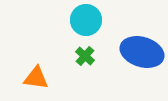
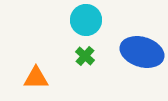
orange triangle: rotated 8 degrees counterclockwise
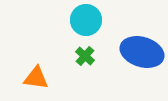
orange triangle: rotated 8 degrees clockwise
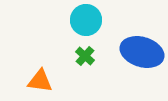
orange triangle: moved 4 px right, 3 px down
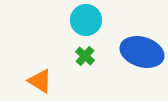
orange triangle: rotated 24 degrees clockwise
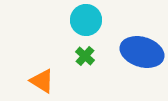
orange triangle: moved 2 px right
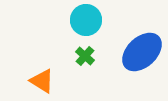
blue ellipse: rotated 60 degrees counterclockwise
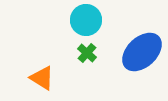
green cross: moved 2 px right, 3 px up
orange triangle: moved 3 px up
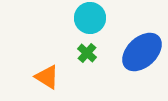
cyan circle: moved 4 px right, 2 px up
orange triangle: moved 5 px right, 1 px up
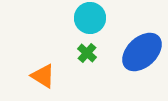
orange triangle: moved 4 px left, 1 px up
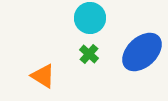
green cross: moved 2 px right, 1 px down
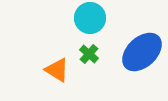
orange triangle: moved 14 px right, 6 px up
